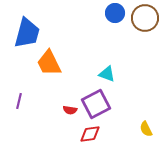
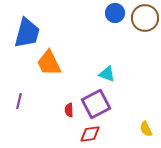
red semicircle: moved 1 px left; rotated 80 degrees clockwise
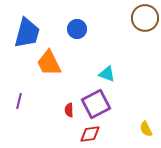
blue circle: moved 38 px left, 16 px down
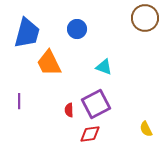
cyan triangle: moved 3 px left, 7 px up
purple line: rotated 14 degrees counterclockwise
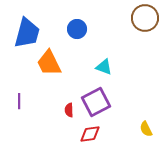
purple square: moved 2 px up
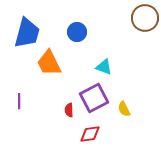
blue circle: moved 3 px down
purple square: moved 2 px left, 4 px up
yellow semicircle: moved 22 px left, 20 px up
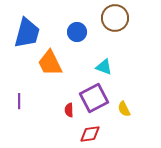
brown circle: moved 30 px left
orange trapezoid: moved 1 px right
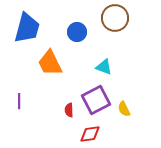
blue trapezoid: moved 5 px up
purple square: moved 2 px right, 2 px down
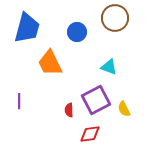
cyan triangle: moved 5 px right
